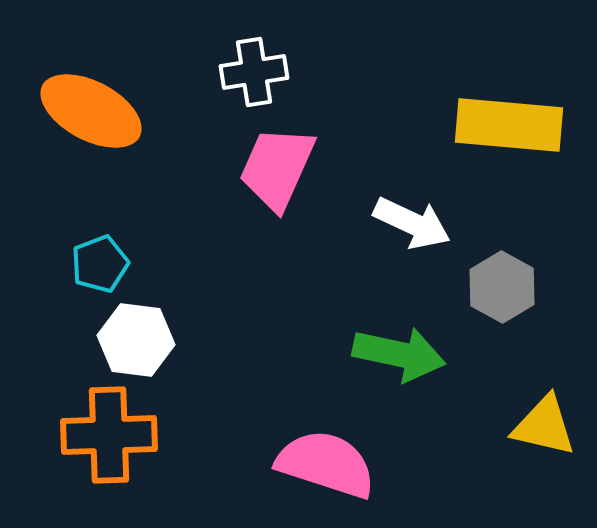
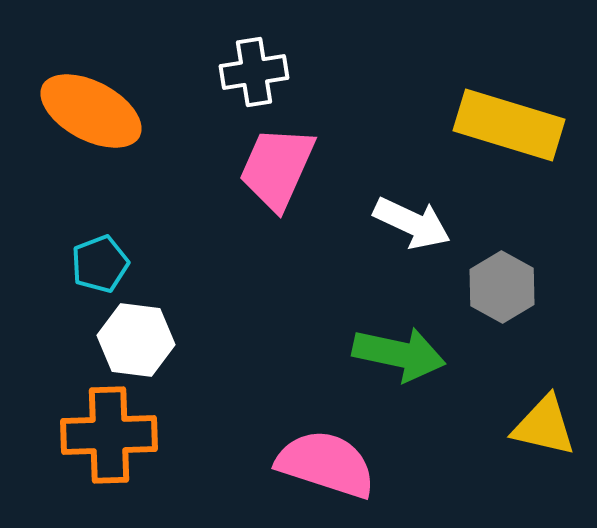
yellow rectangle: rotated 12 degrees clockwise
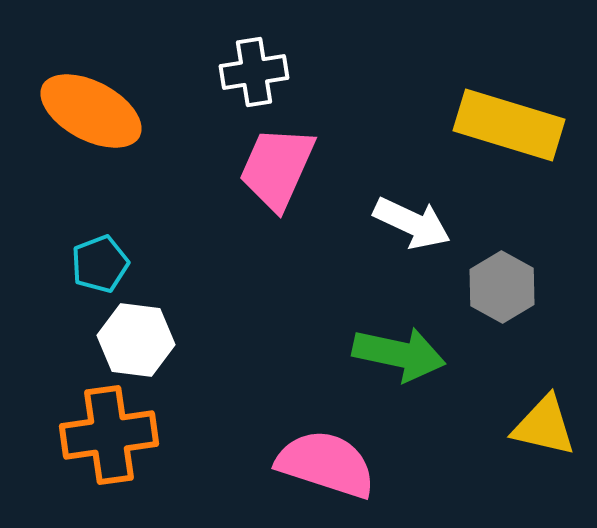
orange cross: rotated 6 degrees counterclockwise
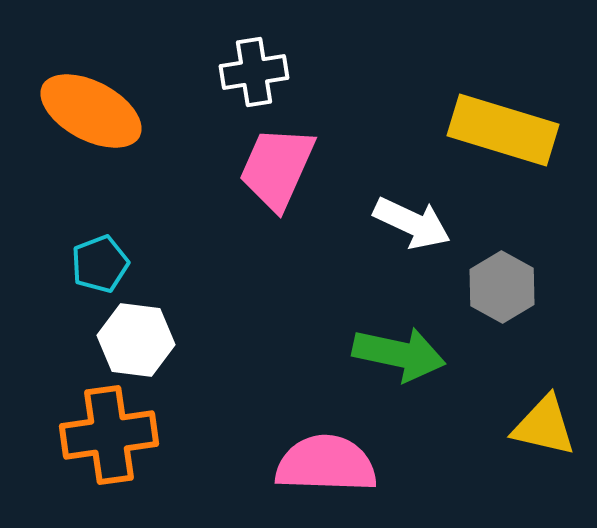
yellow rectangle: moved 6 px left, 5 px down
pink semicircle: rotated 16 degrees counterclockwise
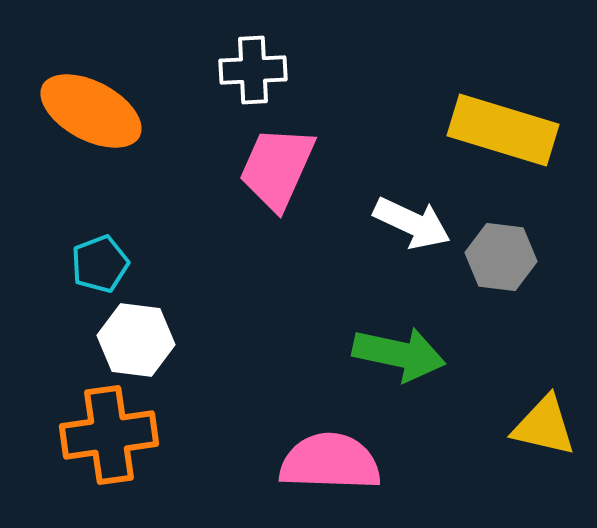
white cross: moved 1 px left, 2 px up; rotated 6 degrees clockwise
gray hexagon: moved 1 px left, 30 px up; rotated 22 degrees counterclockwise
pink semicircle: moved 4 px right, 2 px up
